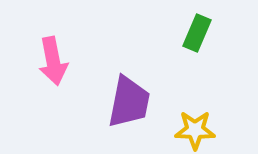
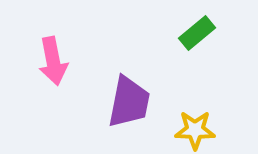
green rectangle: rotated 27 degrees clockwise
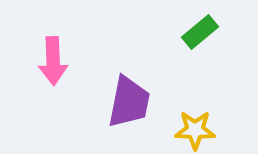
green rectangle: moved 3 px right, 1 px up
pink arrow: rotated 9 degrees clockwise
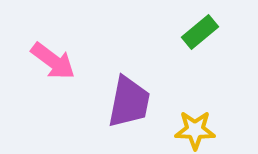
pink arrow: rotated 51 degrees counterclockwise
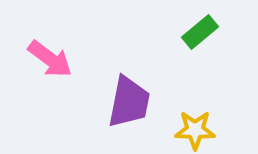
pink arrow: moved 3 px left, 2 px up
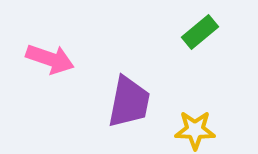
pink arrow: rotated 18 degrees counterclockwise
